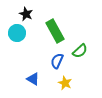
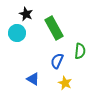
green rectangle: moved 1 px left, 3 px up
green semicircle: rotated 42 degrees counterclockwise
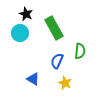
cyan circle: moved 3 px right
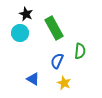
yellow star: moved 1 px left
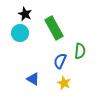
black star: moved 1 px left
blue semicircle: moved 3 px right
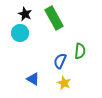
green rectangle: moved 10 px up
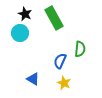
green semicircle: moved 2 px up
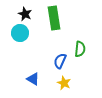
green rectangle: rotated 20 degrees clockwise
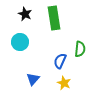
cyan circle: moved 9 px down
blue triangle: rotated 40 degrees clockwise
